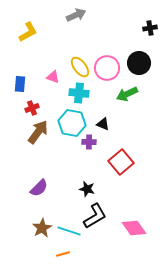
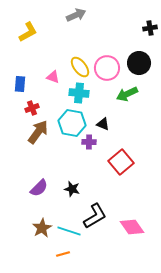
black star: moved 15 px left
pink diamond: moved 2 px left, 1 px up
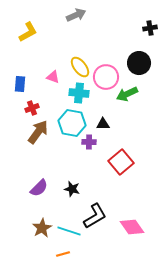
pink circle: moved 1 px left, 9 px down
black triangle: rotated 24 degrees counterclockwise
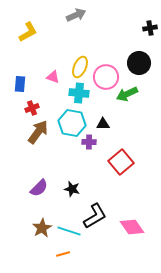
yellow ellipse: rotated 60 degrees clockwise
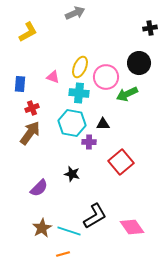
gray arrow: moved 1 px left, 2 px up
brown arrow: moved 8 px left, 1 px down
black star: moved 15 px up
